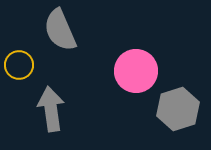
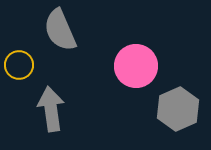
pink circle: moved 5 px up
gray hexagon: rotated 6 degrees counterclockwise
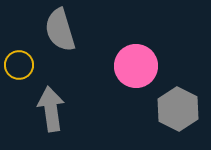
gray semicircle: rotated 6 degrees clockwise
gray hexagon: rotated 9 degrees counterclockwise
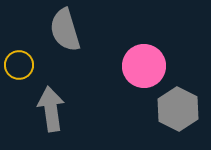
gray semicircle: moved 5 px right
pink circle: moved 8 px right
